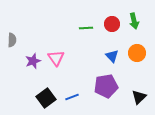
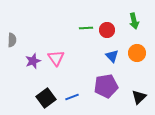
red circle: moved 5 px left, 6 px down
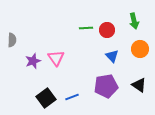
orange circle: moved 3 px right, 4 px up
black triangle: moved 12 px up; rotated 42 degrees counterclockwise
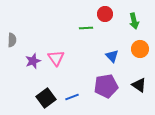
red circle: moved 2 px left, 16 px up
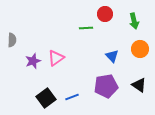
pink triangle: rotated 30 degrees clockwise
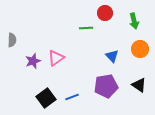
red circle: moved 1 px up
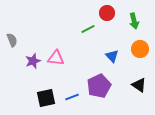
red circle: moved 2 px right
green line: moved 2 px right, 1 px down; rotated 24 degrees counterclockwise
gray semicircle: rotated 24 degrees counterclockwise
pink triangle: rotated 42 degrees clockwise
purple pentagon: moved 7 px left; rotated 15 degrees counterclockwise
black square: rotated 24 degrees clockwise
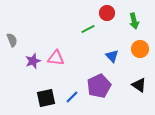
blue line: rotated 24 degrees counterclockwise
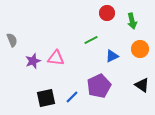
green arrow: moved 2 px left
green line: moved 3 px right, 11 px down
blue triangle: rotated 48 degrees clockwise
black triangle: moved 3 px right
